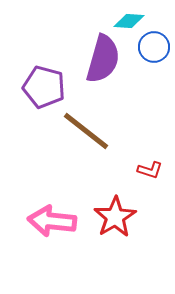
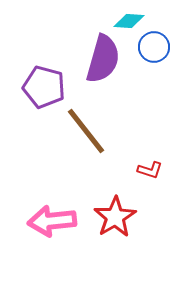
brown line: rotated 14 degrees clockwise
pink arrow: rotated 12 degrees counterclockwise
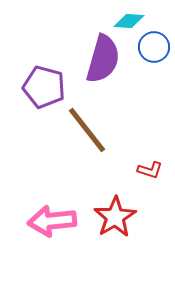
brown line: moved 1 px right, 1 px up
